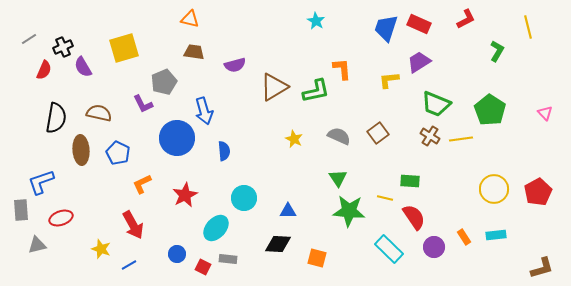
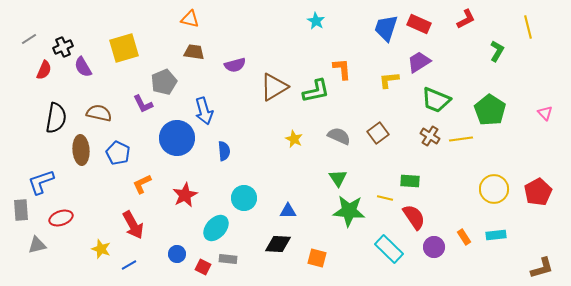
green trapezoid at (436, 104): moved 4 px up
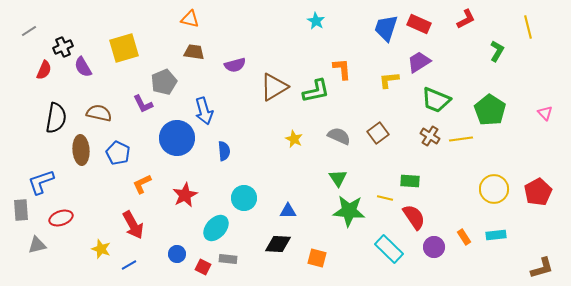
gray line at (29, 39): moved 8 px up
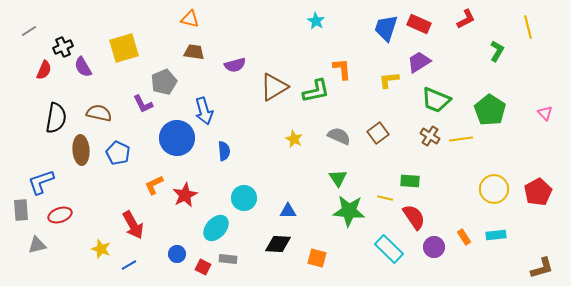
orange L-shape at (142, 184): moved 12 px right, 1 px down
red ellipse at (61, 218): moved 1 px left, 3 px up
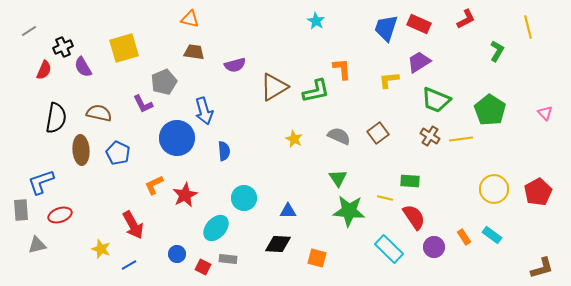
cyan rectangle at (496, 235): moved 4 px left; rotated 42 degrees clockwise
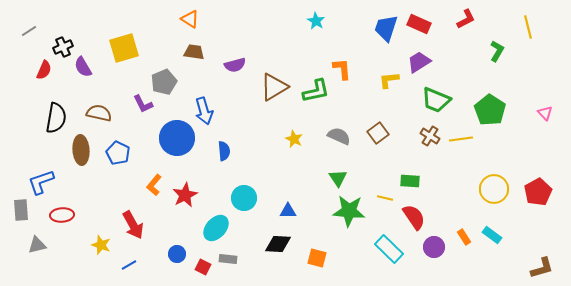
orange triangle at (190, 19): rotated 18 degrees clockwise
orange L-shape at (154, 185): rotated 25 degrees counterclockwise
red ellipse at (60, 215): moved 2 px right; rotated 15 degrees clockwise
yellow star at (101, 249): moved 4 px up
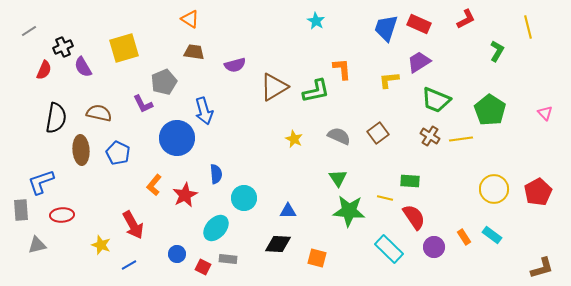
blue semicircle at (224, 151): moved 8 px left, 23 px down
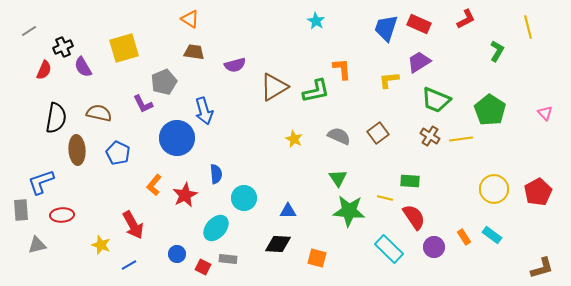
brown ellipse at (81, 150): moved 4 px left
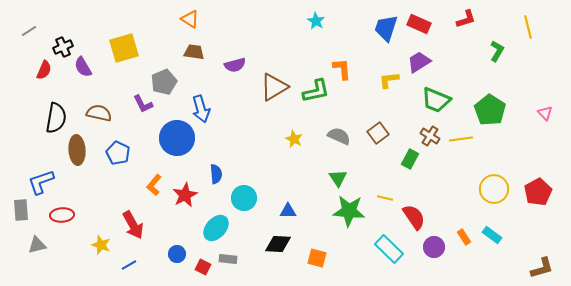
red L-shape at (466, 19): rotated 10 degrees clockwise
blue arrow at (204, 111): moved 3 px left, 2 px up
green rectangle at (410, 181): moved 22 px up; rotated 66 degrees counterclockwise
